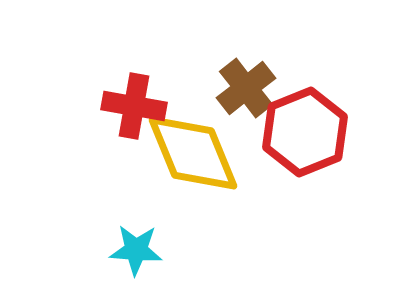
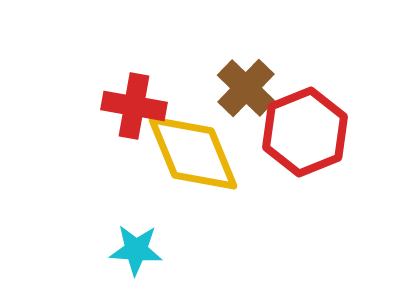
brown cross: rotated 8 degrees counterclockwise
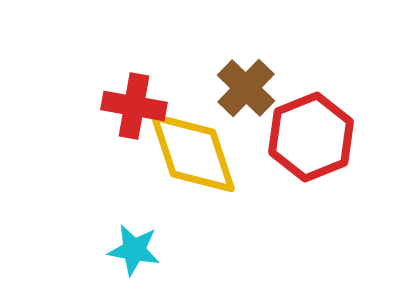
red hexagon: moved 6 px right, 5 px down
yellow diamond: rotated 4 degrees clockwise
cyan star: moved 2 px left; rotated 6 degrees clockwise
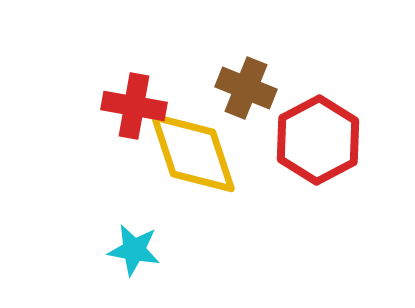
brown cross: rotated 22 degrees counterclockwise
red hexagon: moved 7 px right, 3 px down; rotated 6 degrees counterclockwise
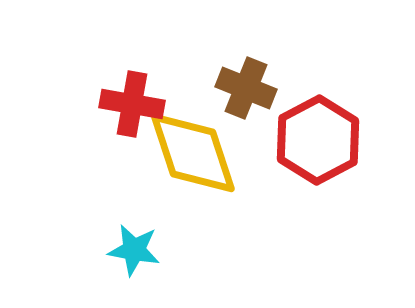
red cross: moved 2 px left, 2 px up
